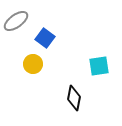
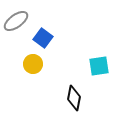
blue square: moved 2 px left
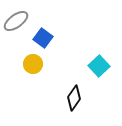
cyan square: rotated 35 degrees counterclockwise
black diamond: rotated 25 degrees clockwise
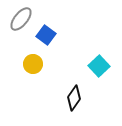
gray ellipse: moved 5 px right, 2 px up; rotated 15 degrees counterclockwise
blue square: moved 3 px right, 3 px up
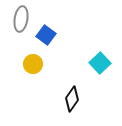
gray ellipse: rotated 30 degrees counterclockwise
cyan square: moved 1 px right, 3 px up
black diamond: moved 2 px left, 1 px down
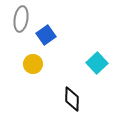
blue square: rotated 18 degrees clockwise
cyan square: moved 3 px left
black diamond: rotated 35 degrees counterclockwise
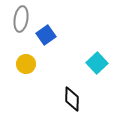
yellow circle: moved 7 px left
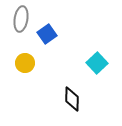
blue square: moved 1 px right, 1 px up
yellow circle: moved 1 px left, 1 px up
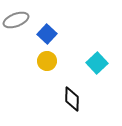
gray ellipse: moved 5 px left, 1 px down; rotated 60 degrees clockwise
blue square: rotated 12 degrees counterclockwise
yellow circle: moved 22 px right, 2 px up
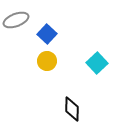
black diamond: moved 10 px down
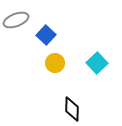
blue square: moved 1 px left, 1 px down
yellow circle: moved 8 px right, 2 px down
